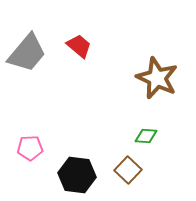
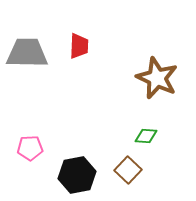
red trapezoid: rotated 52 degrees clockwise
gray trapezoid: rotated 129 degrees counterclockwise
black hexagon: rotated 18 degrees counterclockwise
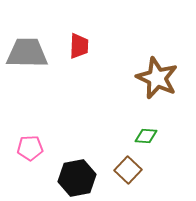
black hexagon: moved 3 px down
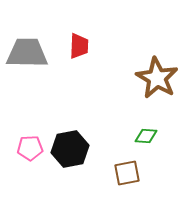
brown star: rotated 6 degrees clockwise
brown square: moved 1 px left, 3 px down; rotated 36 degrees clockwise
black hexagon: moved 7 px left, 29 px up
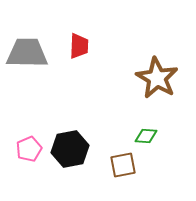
pink pentagon: moved 1 px left, 1 px down; rotated 20 degrees counterclockwise
brown square: moved 4 px left, 8 px up
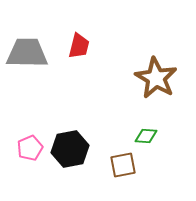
red trapezoid: rotated 12 degrees clockwise
brown star: moved 1 px left
pink pentagon: moved 1 px right, 1 px up
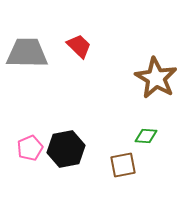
red trapezoid: rotated 60 degrees counterclockwise
black hexagon: moved 4 px left
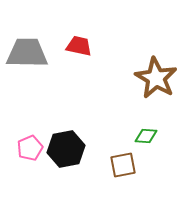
red trapezoid: rotated 32 degrees counterclockwise
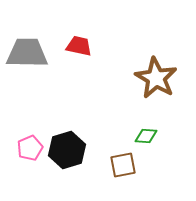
black hexagon: moved 1 px right, 1 px down; rotated 6 degrees counterclockwise
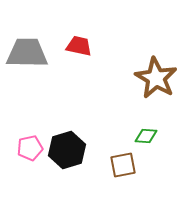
pink pentagon: rotated 10 degrees clockwise
